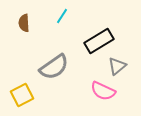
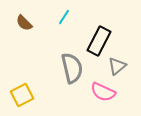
cyan line: moved 2 px right, 1 px down
brown semicircle: rotated 42 degrees counterclockwise
black rectangle: rotated 32 degrees counterclockwise
gray semicircle: moved 18 px right, 1 px down; rotated 68 degrees counterclockwise
pink semicircle: moved 1 px down
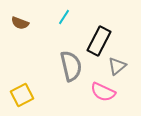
brown semicircle: moved 4 px left; rotated 24 degrees counterclockwise
gray semicircle: moved 1 px left, 2 px up
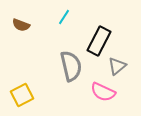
brown semicircle: moved 1 px right, 2 px down
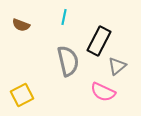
cyan line: rotated 21 degrees counterclockwise
gray semicircle: moved 3 px left, 5 px up
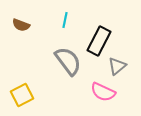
cyan line: moved 1 px right, 3 px down
gray semicircle: rotated 24 degrees counterclockwise
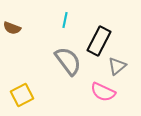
brown semicircle: moved 9 px left, 3 px down
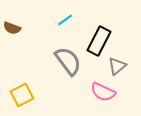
cyan line: rotated 42 degrees clockwise
